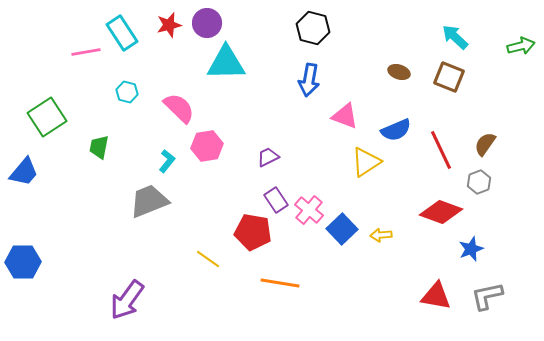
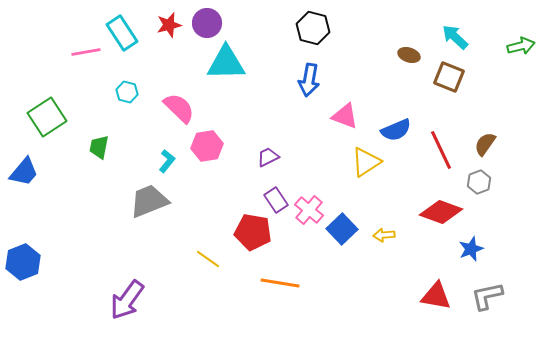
brown ellipse: moved 10 px right, 17 px up
yellow arrow: moved 3 px right
blue hexagon: rotated 20 degrees counterclockwise
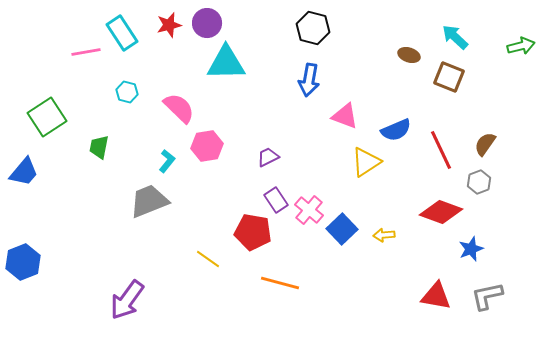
orange line: rotated 6 degrees clockwise
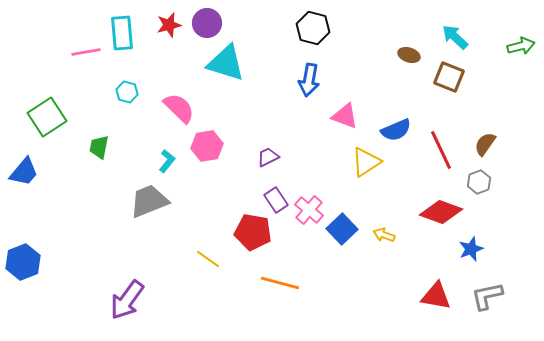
cyan rectangle: rotated 28 degrees clockwise
cyan triangle: rotated 18 degrees clockwise
yellow arrow: rotated 25 degrees clockwise
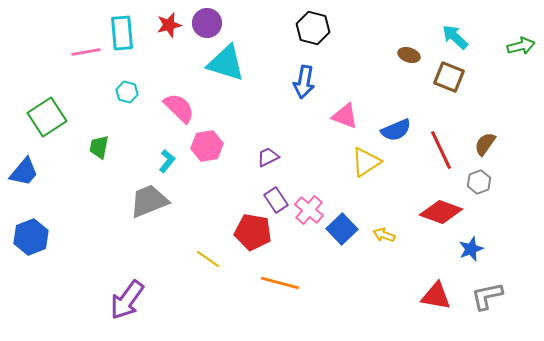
blue arrow: moved 5 px left, 2 px down
blue hexagon: moved 8 px right, 25 px up
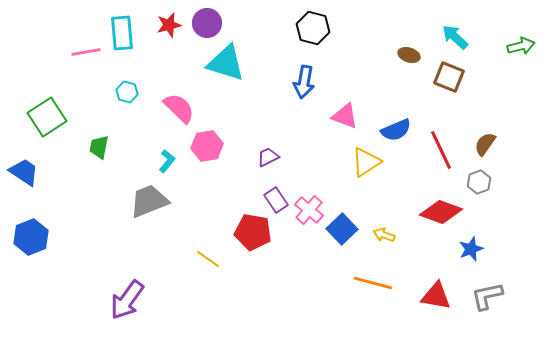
blue trapezoid: rotated 96 degrees counterclockwise
orange line: moved 93 px right
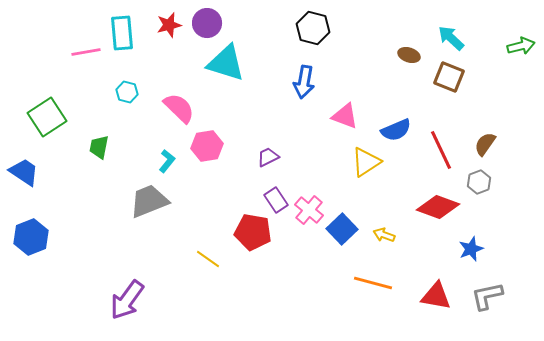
cyan arrow: moved 4 px left, 1 px down
red diamond: moved 3 px left, 5 px up
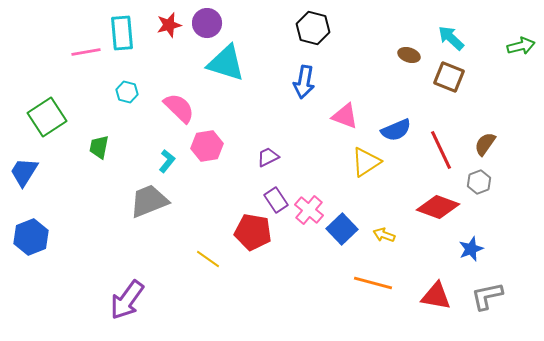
blue trapezoid: rotated 92 degrees counterclockwise
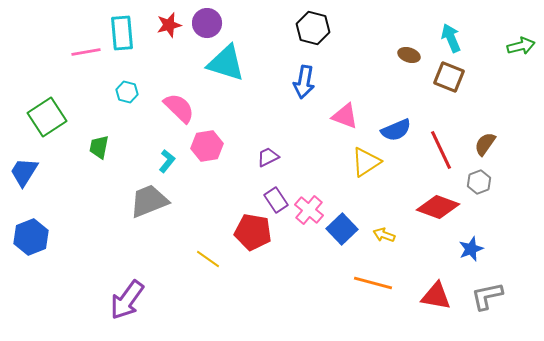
cyan arrow: rotated 24 degrees clockwise
